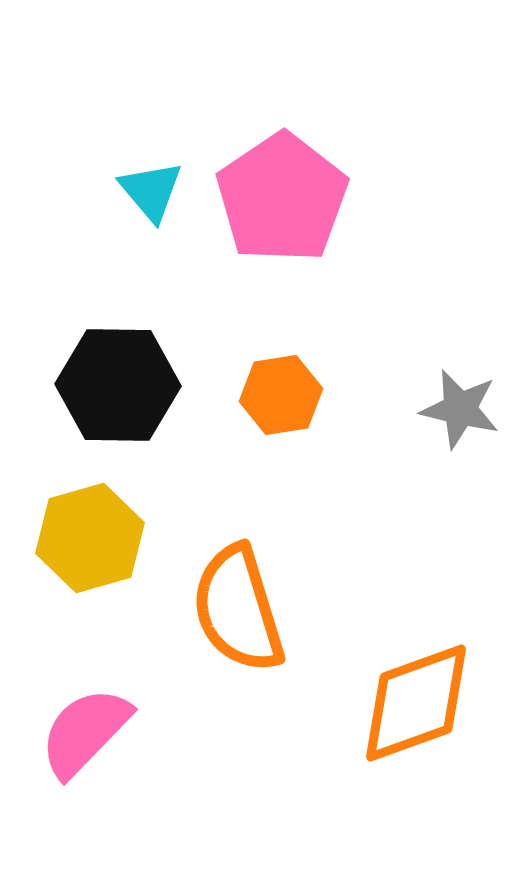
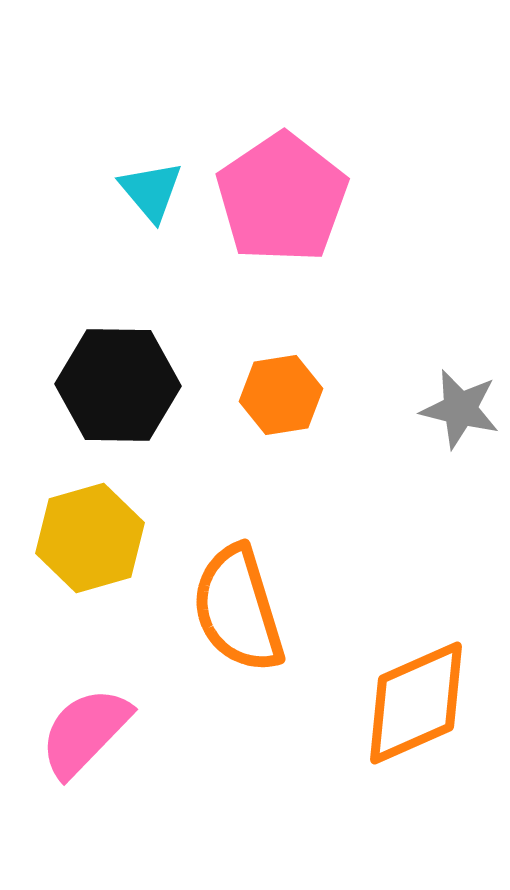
orange diamond: rotated 4 degrees counterclockwise
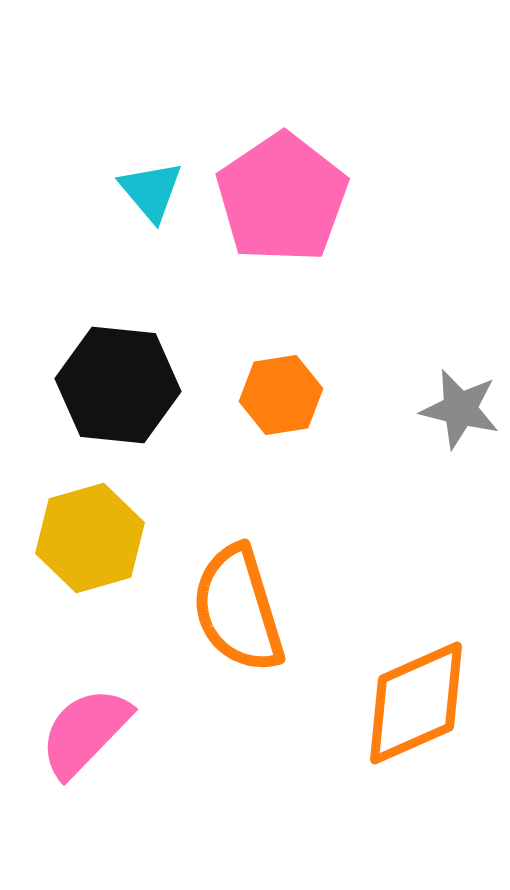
black hexagon: rotated 5 degrees clockwise
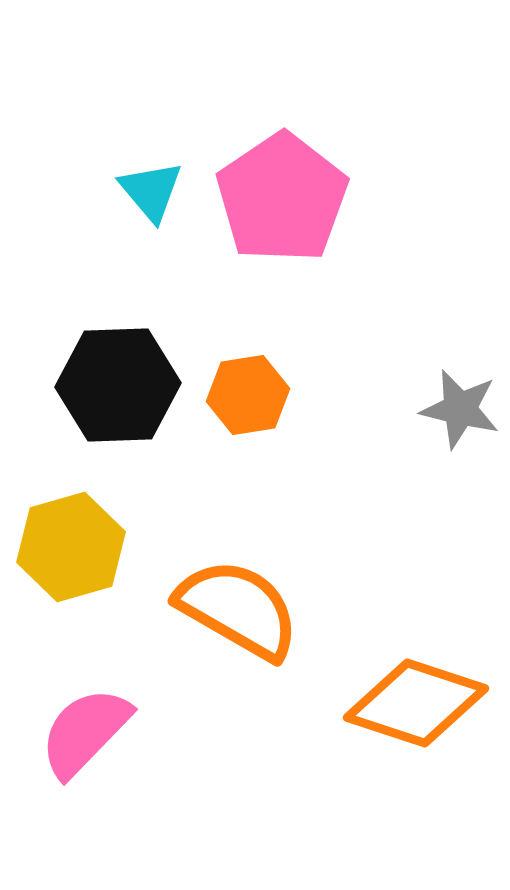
black hexagon: rotated 8 degrees counterclockwise
orange hexagon: moved 33 px left
yellow hexagon: moved 19 px left, 9 px down
orange semicircle: rotated 137 degrees clockwise
orange diamond: rotated 42 degrees clockwise
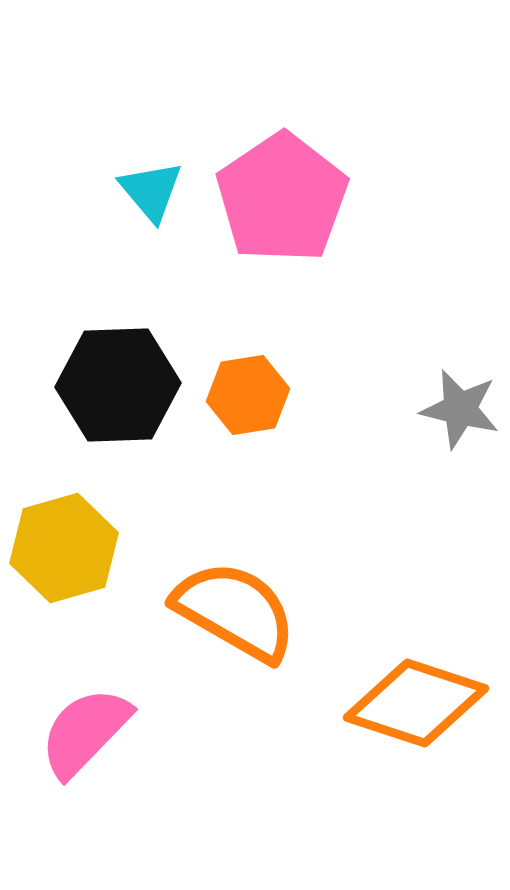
yellow hexagon: moved 7 px left, 1 px down
orange semicircle: moved 3 px left, 2 px down
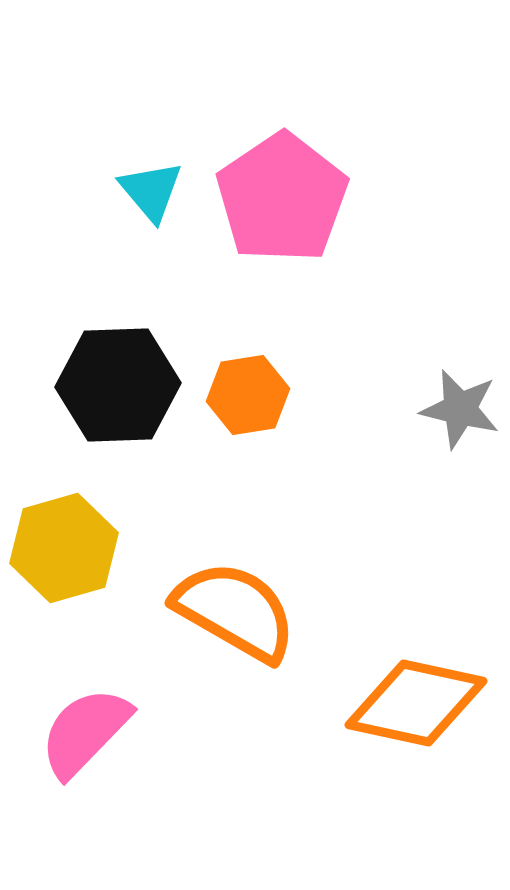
orange diamond: rotated 6 degrees counterclockwise
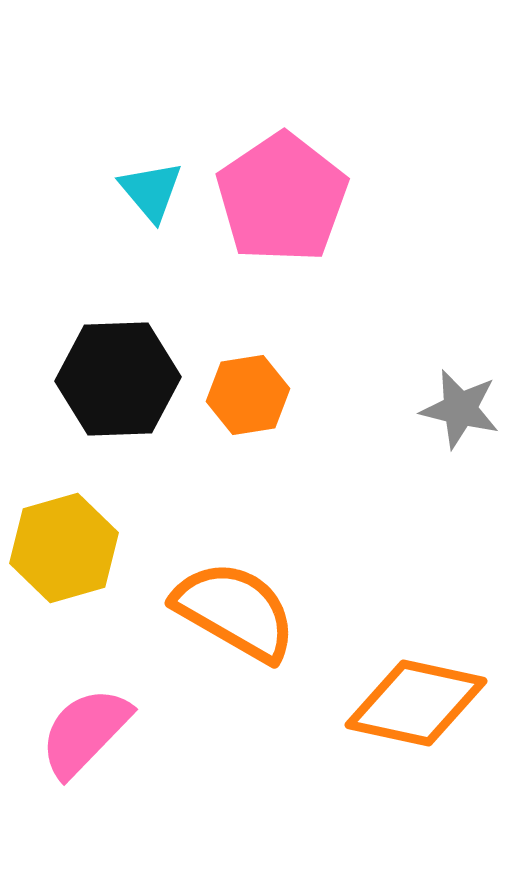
black hexagon: moved 6 px up
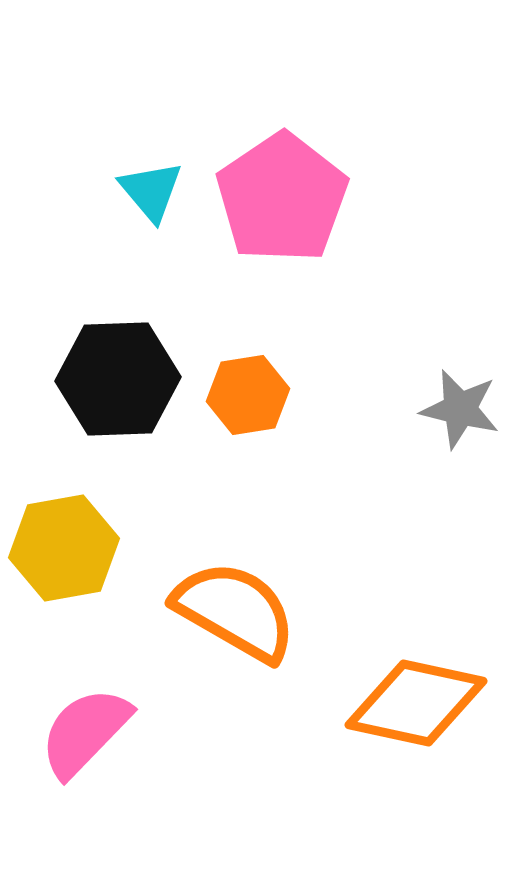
yellow hexagon: rotated 6 degrees clockwise
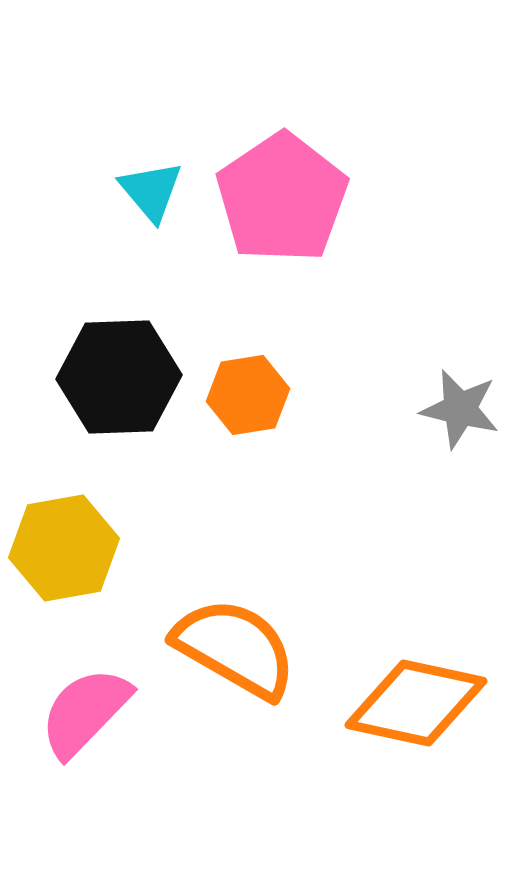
black hexagon: moved 1 px right, 2 px up
orange semicircle: moved 37 px down
pink semicircle: moved 20 px up
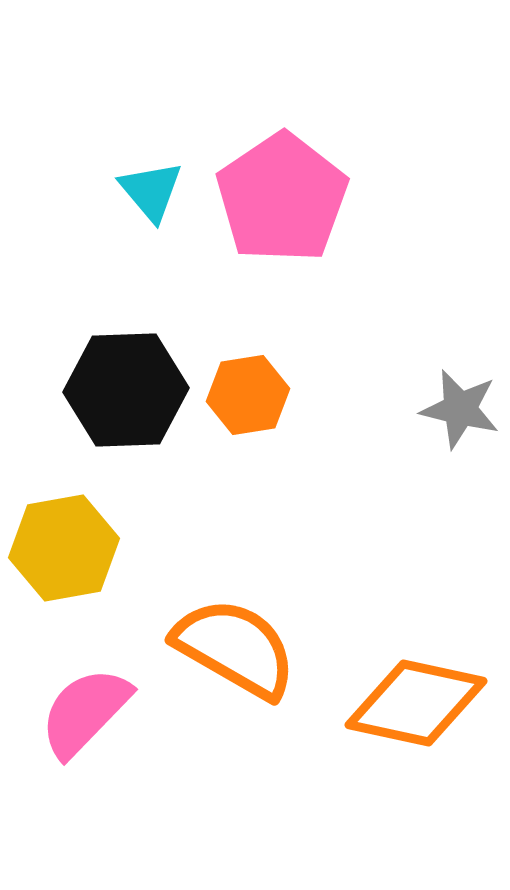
black hexagon: moved 7 px right, 13 px down
